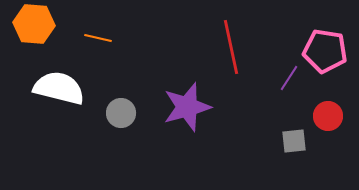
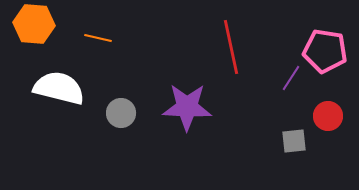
purple line: moved 2 px right
purple star: rotated 18 degrees clockwise
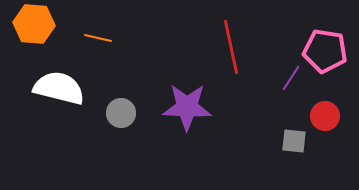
red circle: moved 3 px left
gray square: rotated 12 degrees clockwise
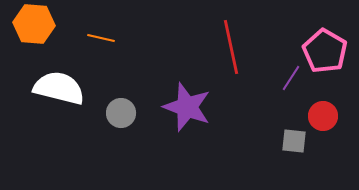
orange line: moved 3 px right
pink pentagon: rotated 21 degrees clockwise
purple star: rotated 18 degrees clockwise
red circle: moved 2 px left
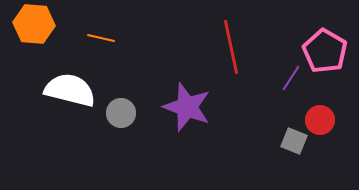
white semicircle: moved 11 px right, 2 px down
red circle: moved 3 px left, 4 px down
gray square: rotated 16 degrees clockwise
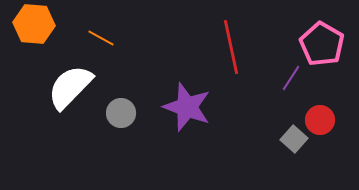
orange line: rotated 16 degrees clockwise
pink pentagon: moved 3 px left, 7 px up
white semicircle: moved 3 px up; rotated 60 degrees counterclockwise
gray square: moved 2 px up; rotated 20 degrees clockwise
